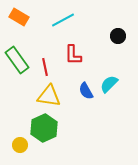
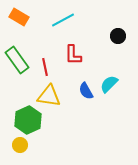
green hexagon: moved 16 px left, 8 px up
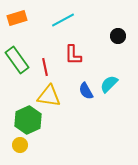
orange rectangle: moved 2 px left, 1 px down; rotated 48 degrees counterclockwise
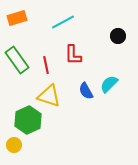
cyan line: moved 2 px down
red line: moved 1 px right, 2 px up
yellow triangle: rotated 10 degrees clockwise
yellow circle: moved 6 px left
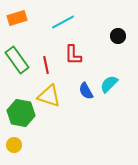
green hexagon: moved 7 px left, 7 px up; rotated 24 degrees counterclockwise
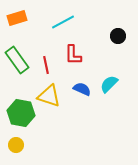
blue semicircle: moved 4 px left, 2 px up; rotated 144 degrees clockwise
yellow circle: moved 2 px right
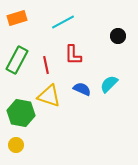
green rectangle: rotated 64 degrees clockwise
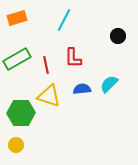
cyan line: moved 1 px right, 2 px up; rotated 35 degrees counterclockwise
red L-shape: moved 3 px down
green rectangle: moved 1 px up; rotated 32 degrees clockwise
blue semicircle: rotated 30 degrees counterclockwise
green hexagon: rotated 12 degrees counterclockwise
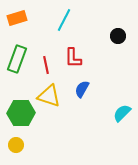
green rectangle: rotated 40 degrees counterclockwise
cyan semicircle: moved 13 px right, 29 px down
blue semicircle: rotated 54 degrees counterclockwise
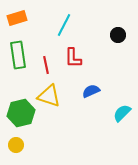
cyan line: moved 5 px down
black circle: moved 1 px up
green rectangle: moved 1 px right, 4 px up; rotated 28 degrees counterclockwise
blue semicircle: moved 9 px right, 2 px down; rotated 36 degrees clockwise
green hexagon: rotated 12 degrees counterclockwise
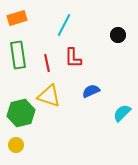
red line: moved 1 px right, 2 px up
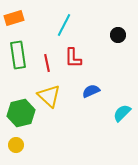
orange rectangle: moved 3 px left
yellow triangle: rotated 25 degrees clockwise
